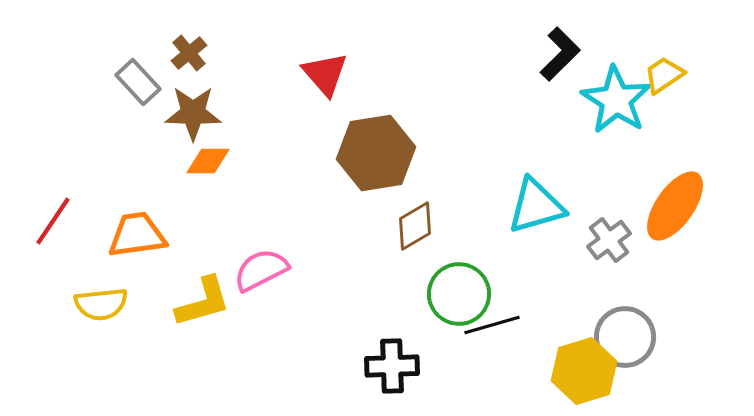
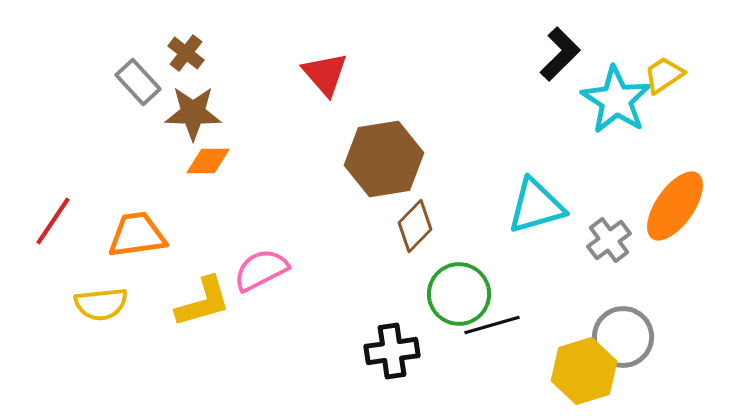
brown cross: moved 3 px left; rotated 12 degrees counterclockwise
brown hexagon: moved 8 px right, 6 px down
brown diamond: rotated 15 degrees counterclockwise
gray circle: moved 2 px left
black cross: moved 15 px up; rotated 6 degrees counterclockwise
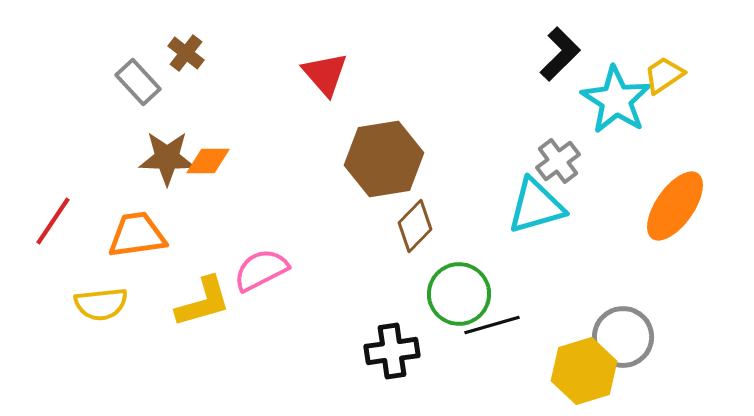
brown star: moved 26 px left, 45 px down
gray cross: moved 51 px left, 79 px up
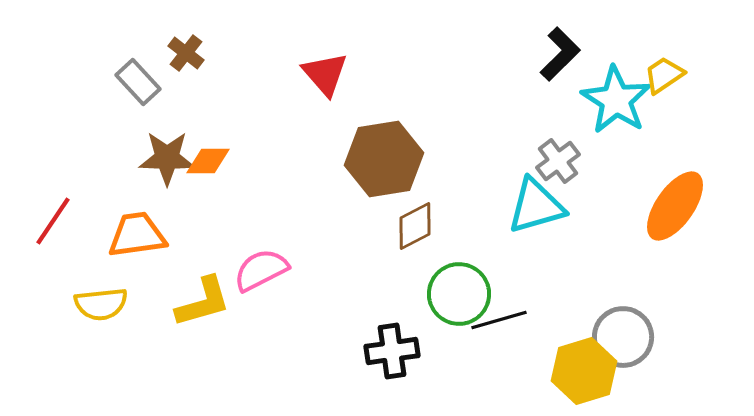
brown diamond: rotated 18 degrees clockwise
black line: moved 7 px right, 5 px up
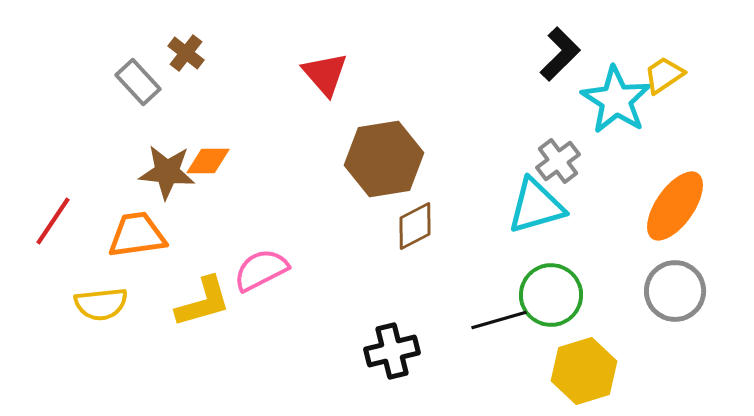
brown star: moved 14 px down; rotated 4 degrees clockwise
green circle: moved 92 px right, 1 px down
gray circle: moved 52 px right, 46 px up
black cross: rotated 6 degrees counterclockwise
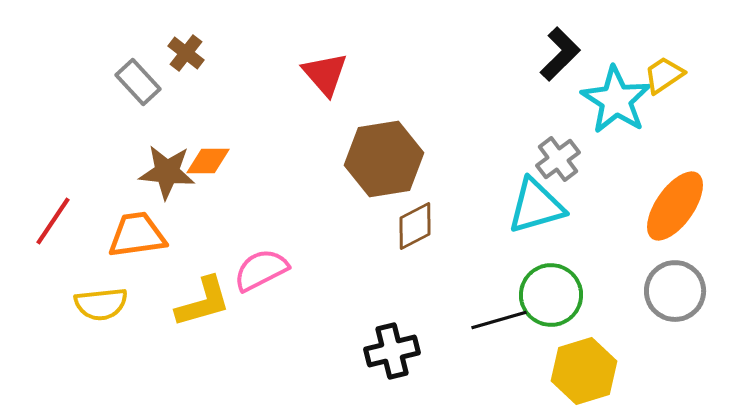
gray cross: moved 2 px up
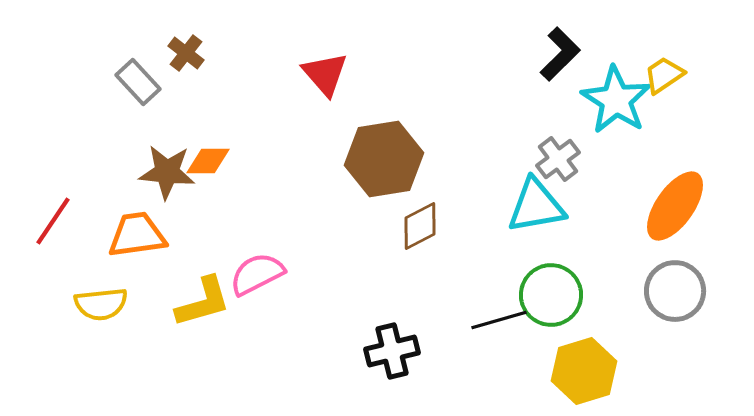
cyan triangle: rotated 6 degrees clockwise
brown diamond: moved 5 px right
pink semicircle: moved 4 px left, 4 px down
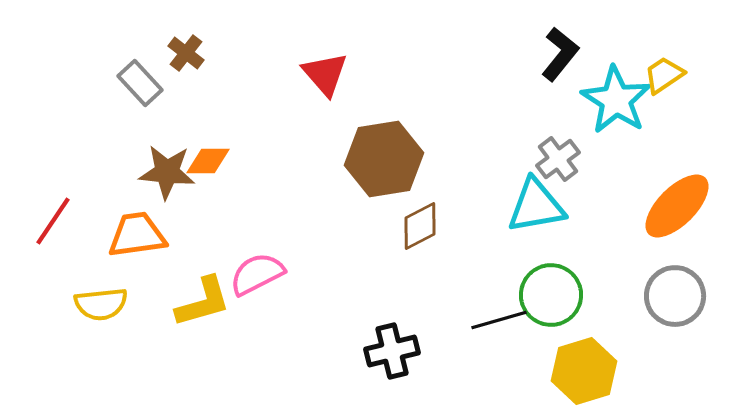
black L-shape: rotated 6 degrees counterclockwise
gray rectangle: moved 2 px right, 1 px down
orange ellipse: moved 2 px right; rotated 10 degrees clockwise
gray circle: moved 5 px down
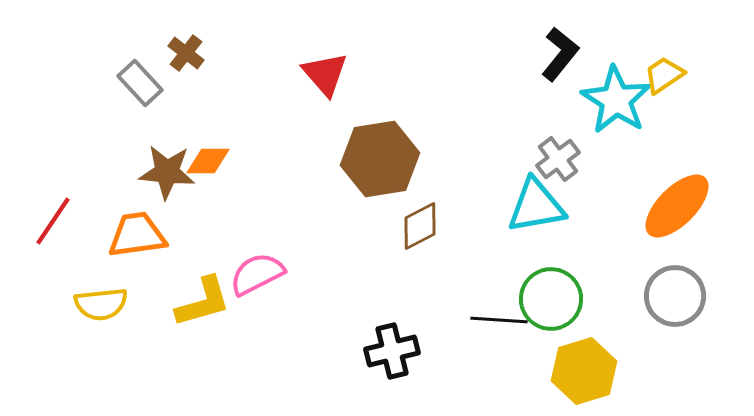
brown hexagon: moved 4 px left
green circle: moved 4 px down
black line: rotated 20 degrees clockwise
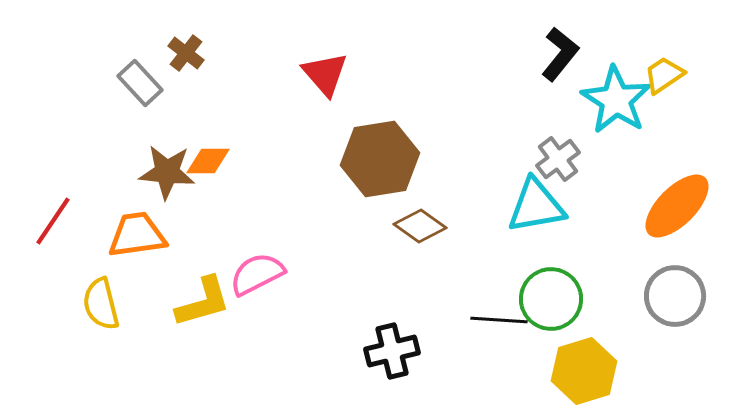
brown diamond: rotated 63 degrees clockwise
yellow semicircle: rotated 82 degrees clockwise
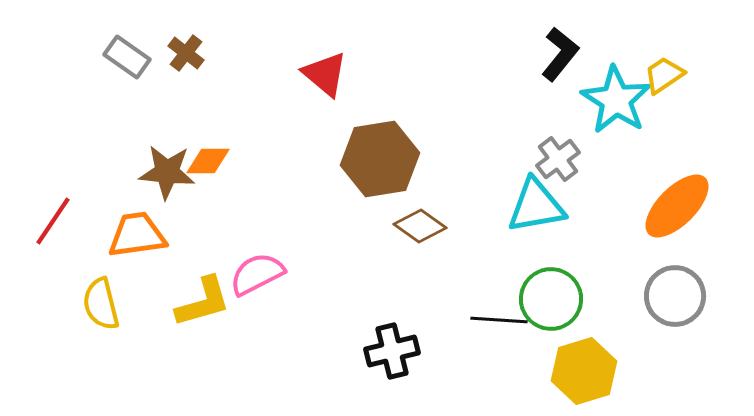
red triangle: rotated 9 degrees counterclockwise
gray rectangle: moved 13 px left, 26 px up; rotated 12 degrees counterclockwise
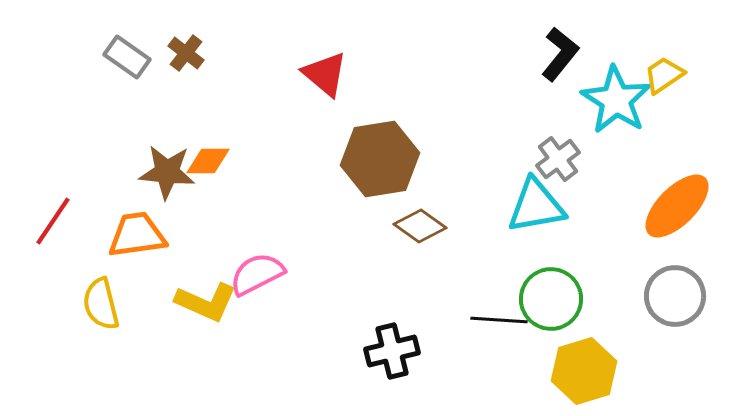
yellow L-shape: moved 3 px right; rotated 40 degrees clockwise
